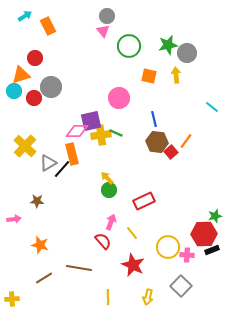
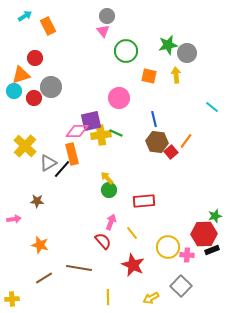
green circle at (129, 46): moved 3 px left, 5 px down
red rectangle at (144, 201): rotated 20 degrees clockwise
yellow arrow at (148, 297): moved 3 px right, 1 px down; rotated 49 degrees clockwise
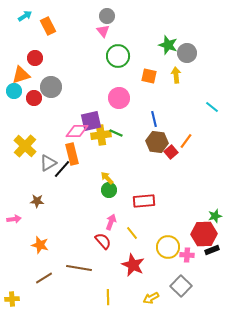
green star at (168, 45): rotated 30 degrees clockwise
green circle at (126, 51): moved 8 px left, 5 px down
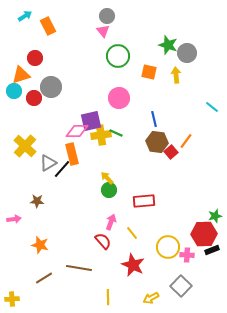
orange square at (149, 76): moved 4 px up
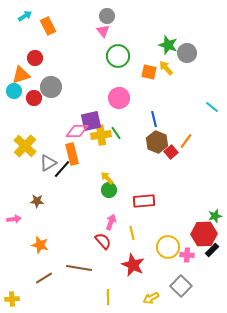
yellow arrow at (176, 75): moved 10 px left, 7 px up; rotated 35 degrees counterclockwise
green line at (116, 133): rotated 32 degrees clockwise
brown hexagon at (157, 142): rotated 15 degrees clockwise
yellow line at (132, 233): rotated 24 degrees clockwise
black rectangle at (212, 250): rotated 24 degrees counterclockwise
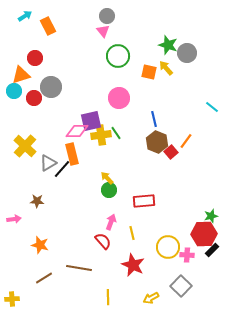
green star at (215, 216): moved 4 px left
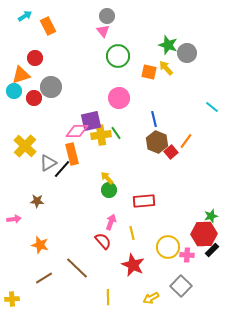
brown line at (79, 268): moved 2 px left; rotated 35 degrees clockwise
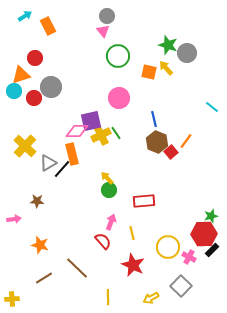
yellow cross at (101, 135): rotated 18 degrees counterclockwise
pink cross at (187, 255): moved 2 px right, 2 px down; rotated 24 degrees clockwise
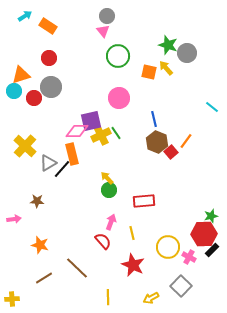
orange rectangle at (48, 26): rotated 30 degrees counterclockwise
red circle at (35, 58): moved 14 px right
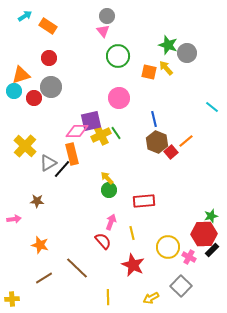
orange line at (186, 141): rotated 14 degrees clockwise
